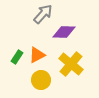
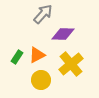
purple diamond: moved 1 px left, 2 px down
yellow cross: rotated 10 degrees clockwise
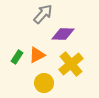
yellow circle: moved 3 px right, 3 px down
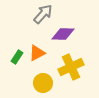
orange triangle: moved 2 px up
yellow cross: moved 3 px down; rotated 15 degrees clockwise
yellow circle: moved 1 px left
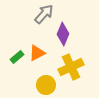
gray arrow: moved 1 px right
purple diamond: rotated 70 degrees counterclockwise
green rectangle: rotated 16 degrees clockwise
yellow circle: moved 3 px right, 2 px down
